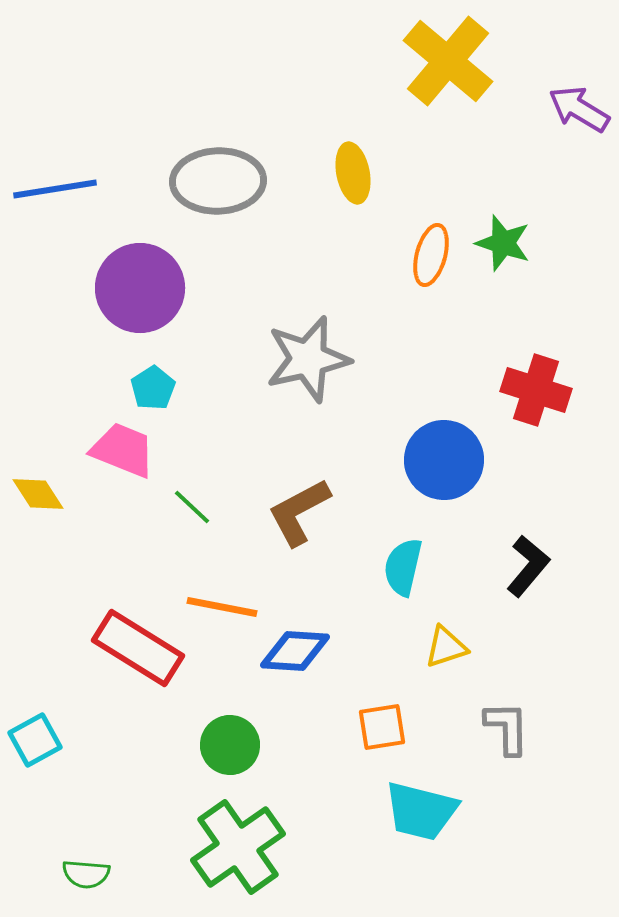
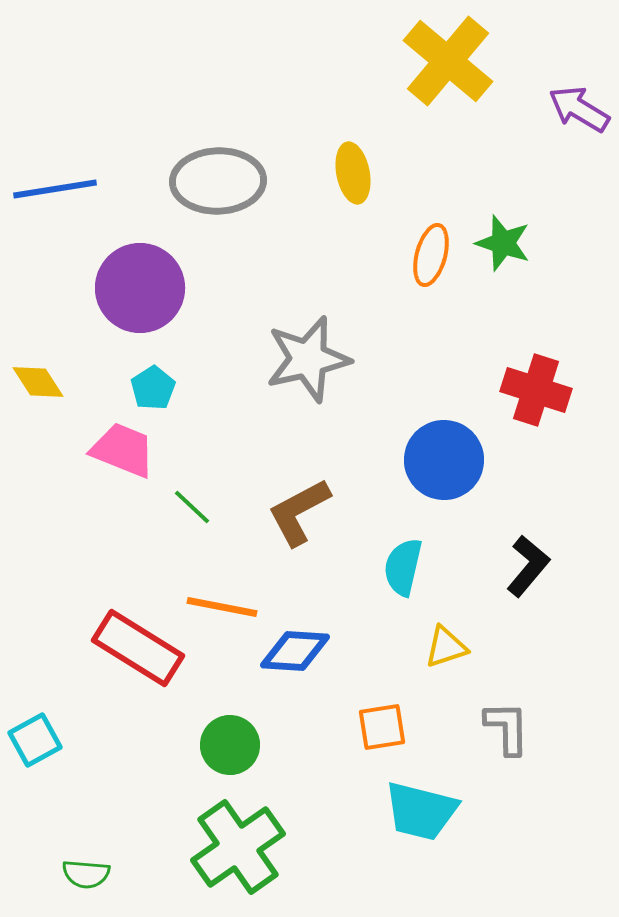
yellow diamond: moved 112 px up
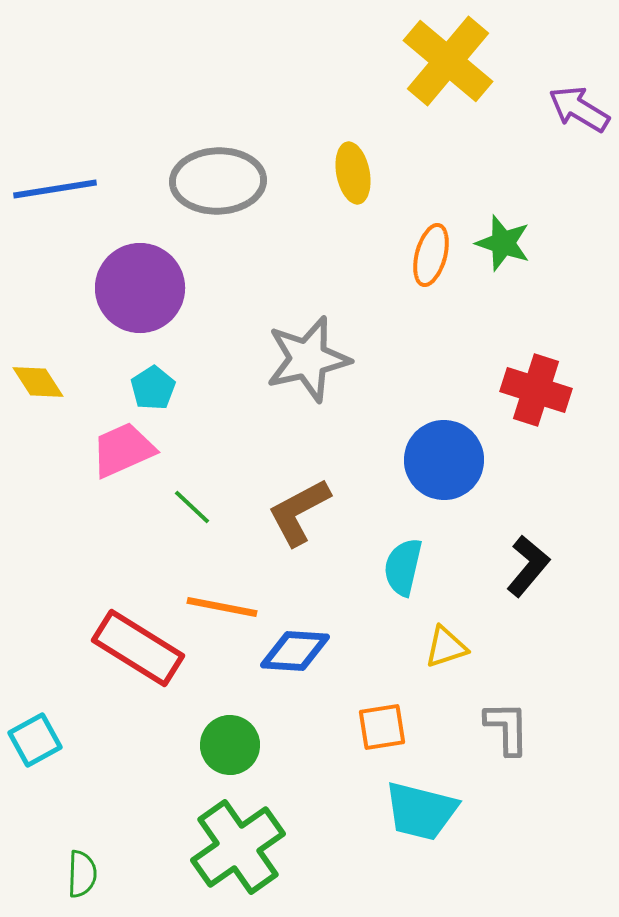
pink trapezoid: rotated 46 degrees counterclockwise
green semicircle: moved 4 px left; rotated 93 degrees counterclockwise
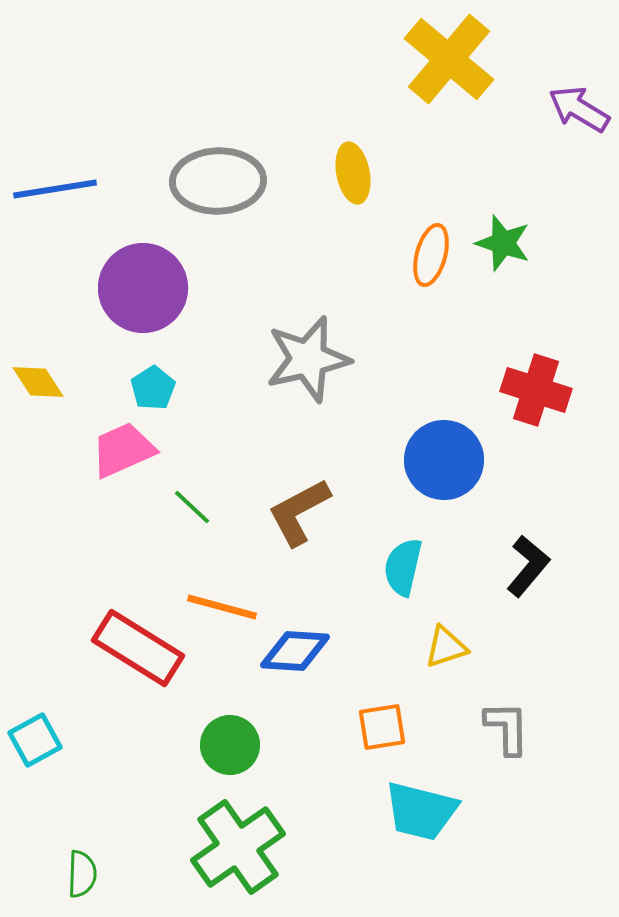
yellow cross: moved 1 px right, 2 px up
purple circle: moved 3 px right
orange line: rotated 4 degrees clockwise
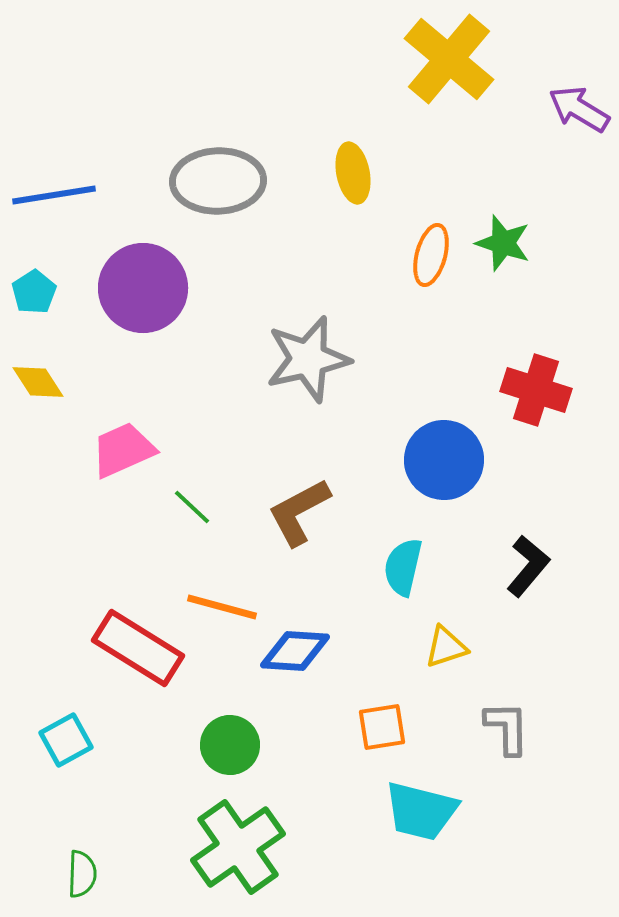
blue line: moved 1 px left, 6 px down
cyan pentagon: moved 119 px left, 96 px up
cyan square: moved 31 px right
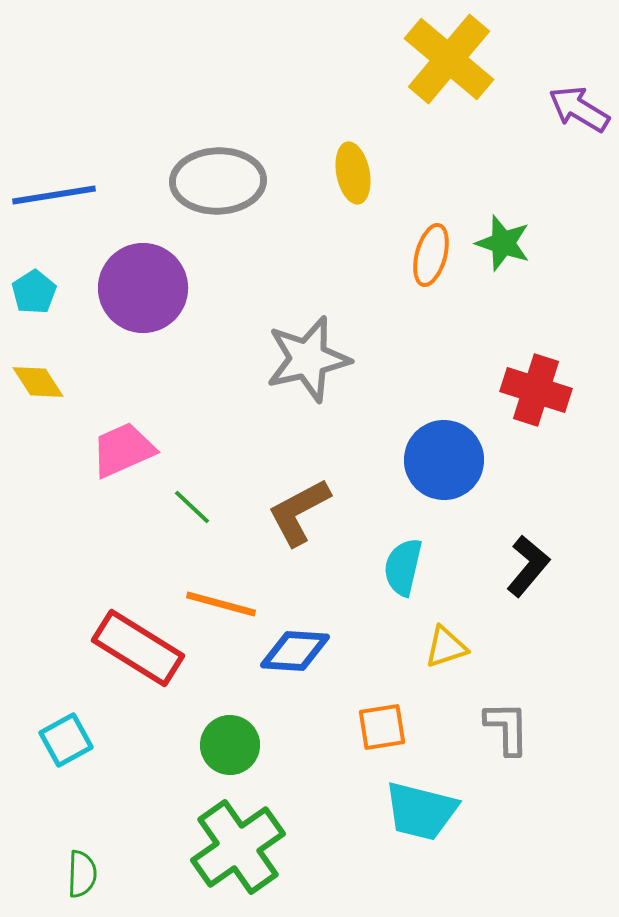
orange line: moved 1 px left, 3 px up
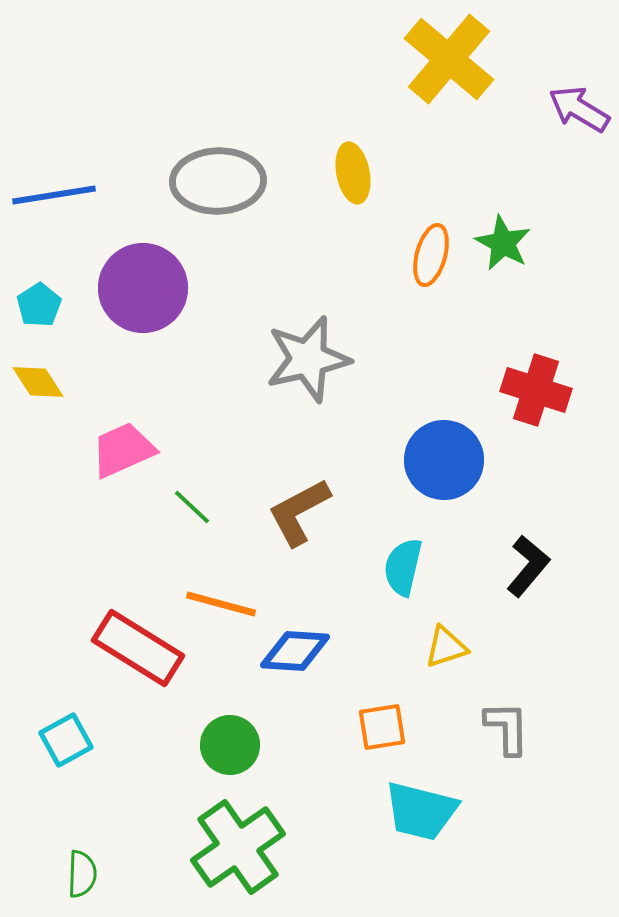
green star: rotated 10 degrees clockwise
cyan pentagon: moved 5 px right, 13 px down
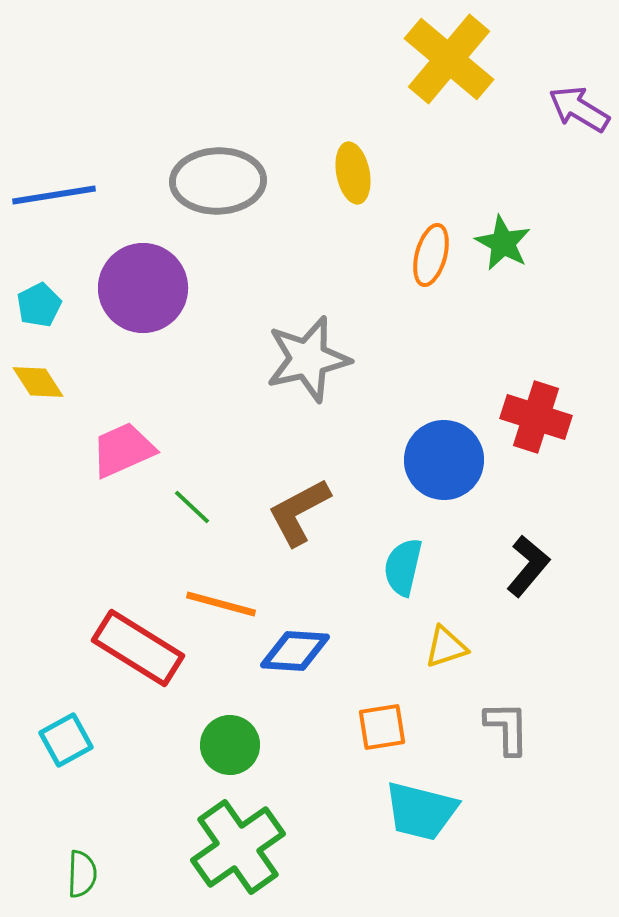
cyan pentagon: rotated 6 degrees clockwise
red cross: moved 27 px down
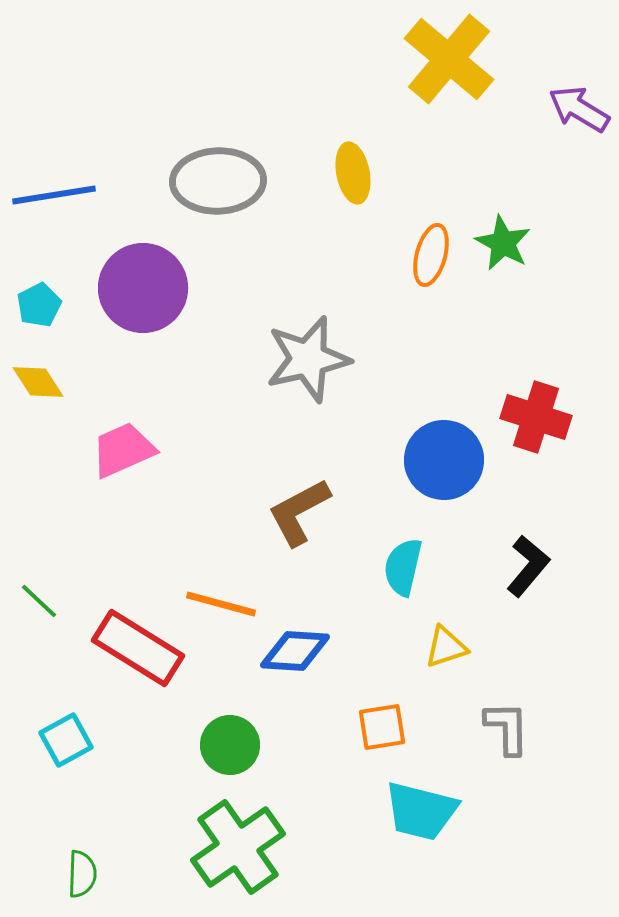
green line: moved 153 px left, 94 px down
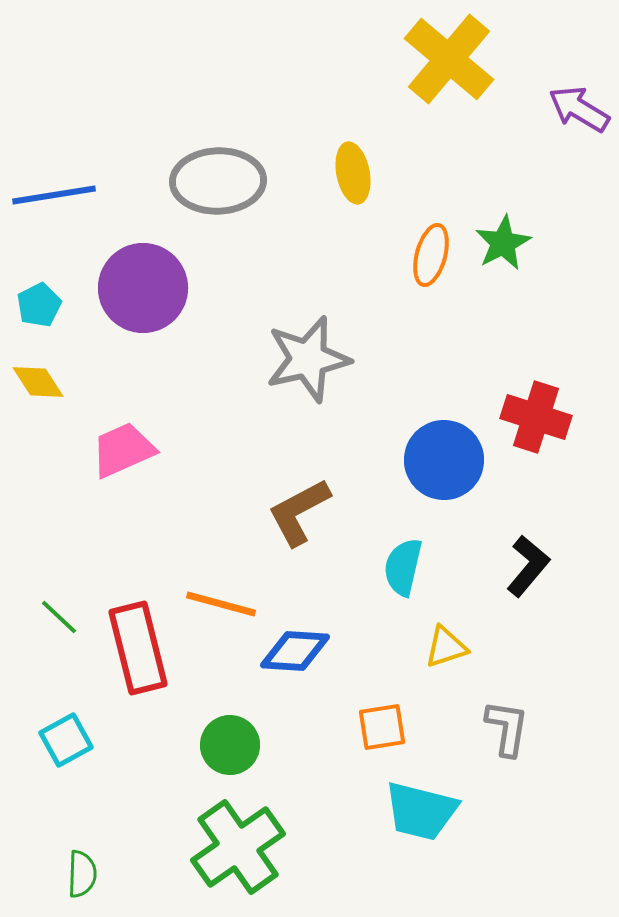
green star: rotated 16 degrees clockwise
green line: moved 20 px right, 16 px down
red rectangle: rotated 44 degrees clockwise
gray L-shape: rotated 10 degrees clockwise
